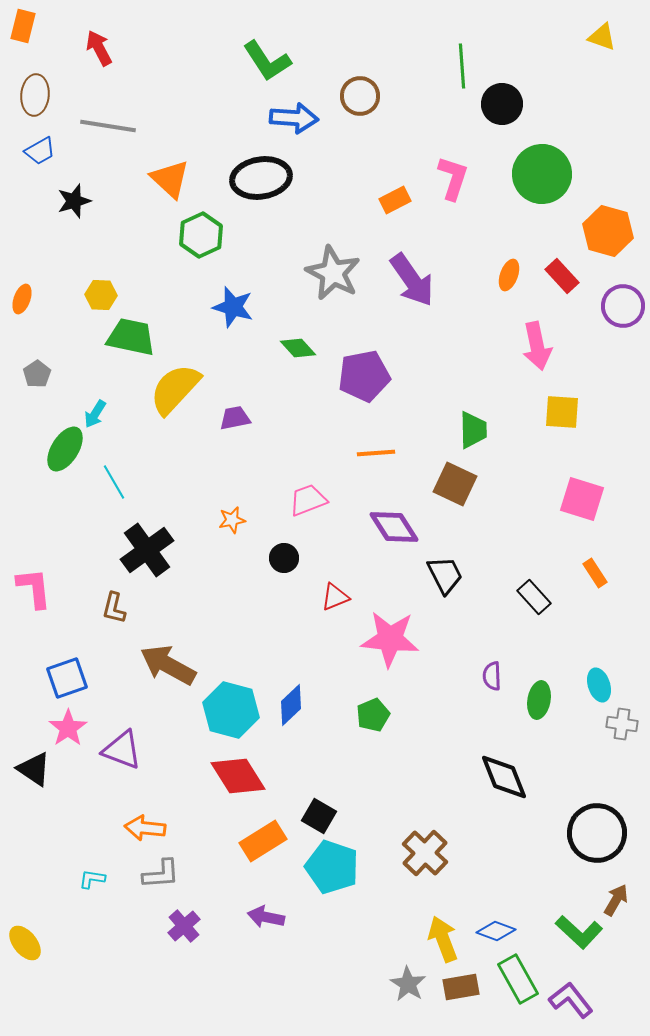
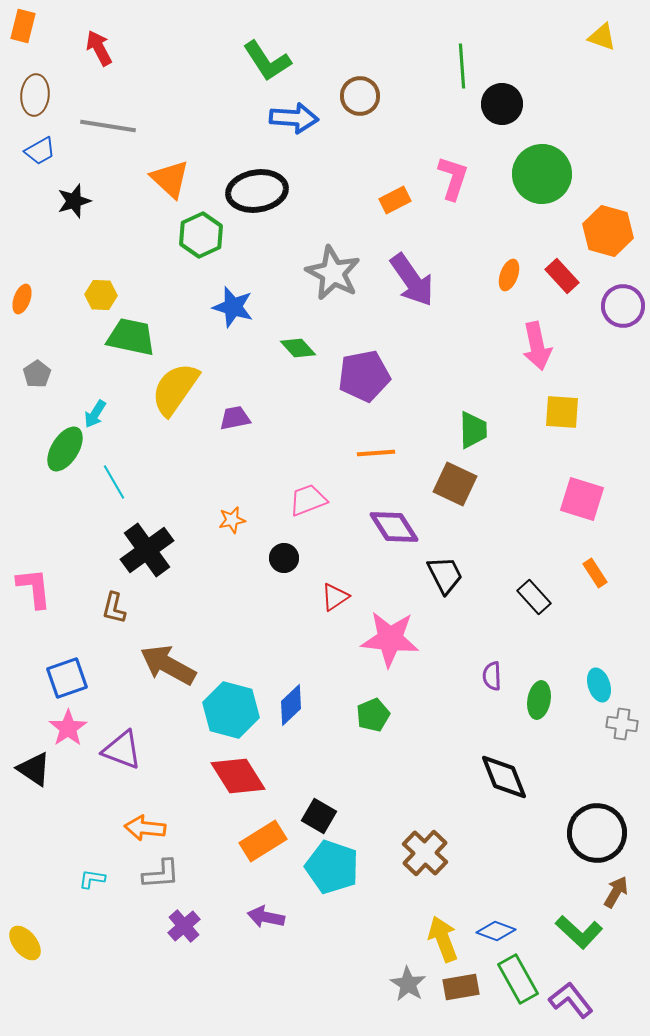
black ellipse at (261, 178): moved 4 px left, 13 px down
yellow semicircle at (175, 389): rotated 8 degrees counterclockwise
red triangle at (335, 597): rotated 12 degrees counterclockwise
brown arrow at (616, 900): moved 8 px up
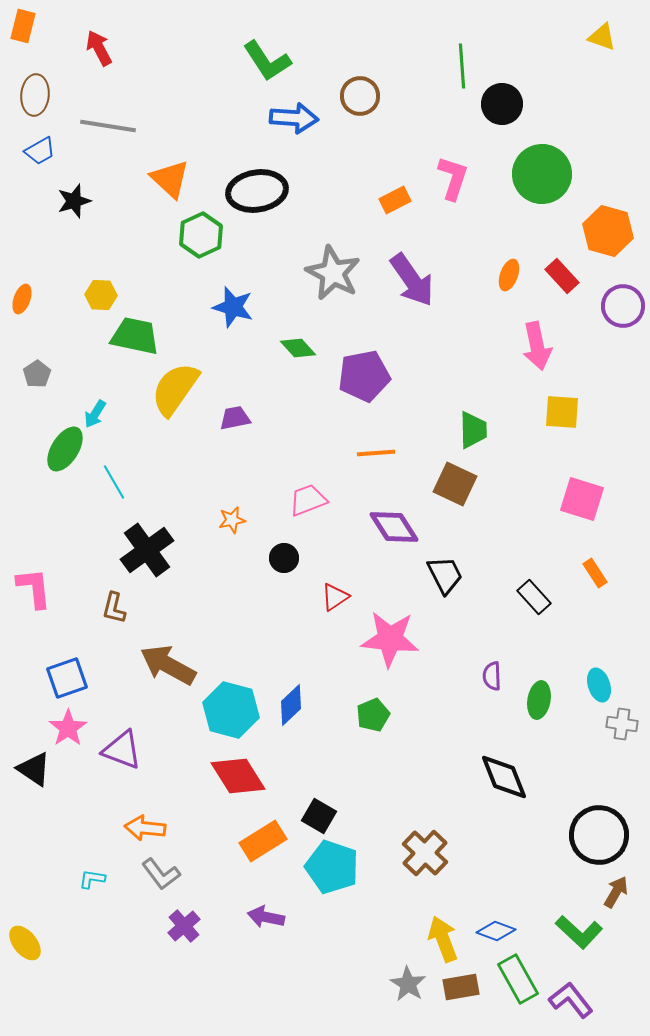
green trapezoid at (131, 337): moved 4 px right, 1 px up
black circle at (597, 833): moved 2 px right, 2 px down
gray L-shape at (161, 874): rotated 57 degrees clockwise
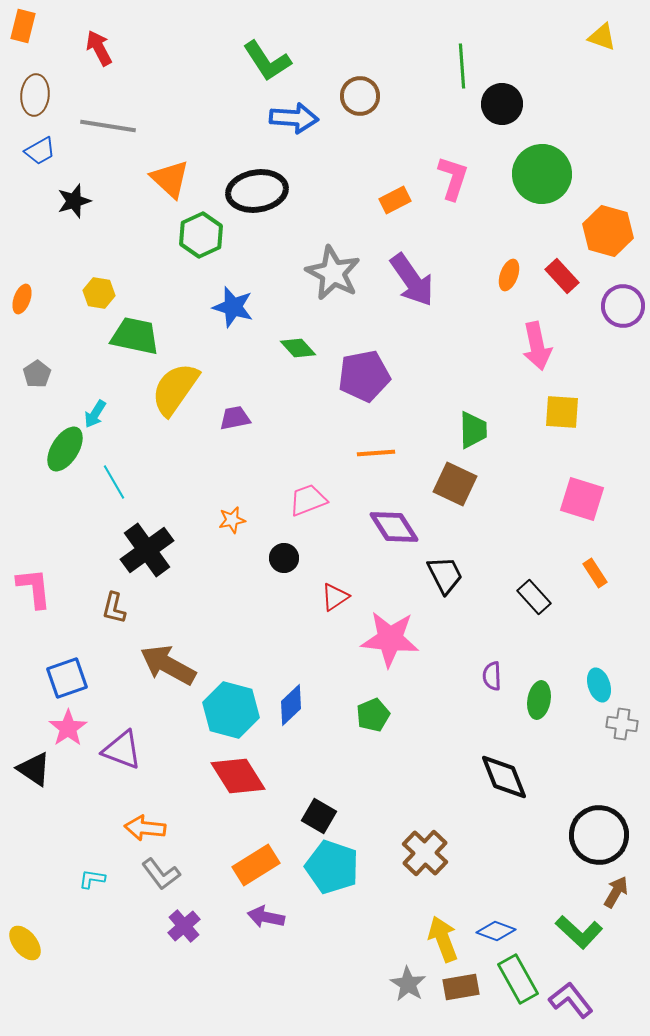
yellow hexagon at (101, 295): moved 2 px left, 2 px up; rotated 8 degrees clockwise
orange rectangle at (263, 841): moved 7 px left, 24 px down
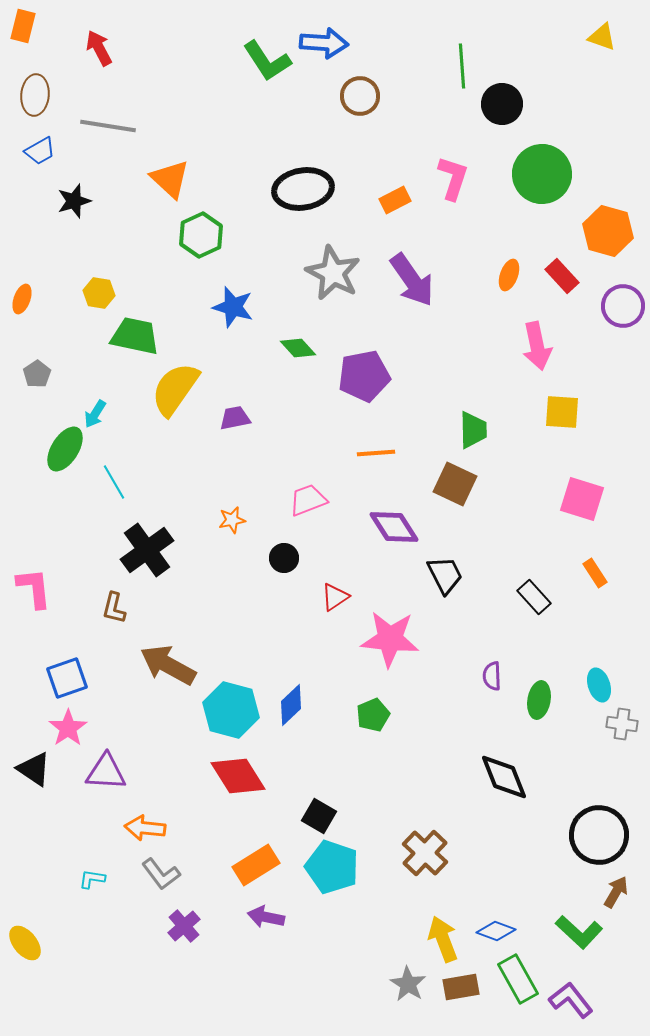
blue arrow at (294, 118): moved 30 px right, 75 px up
black ellipse at (257, 191): moved 46 px right, 2 px up
purple triangle at (122, 750): moved 16 px left, 22 px down; rotated 18 degrees counterclockwise
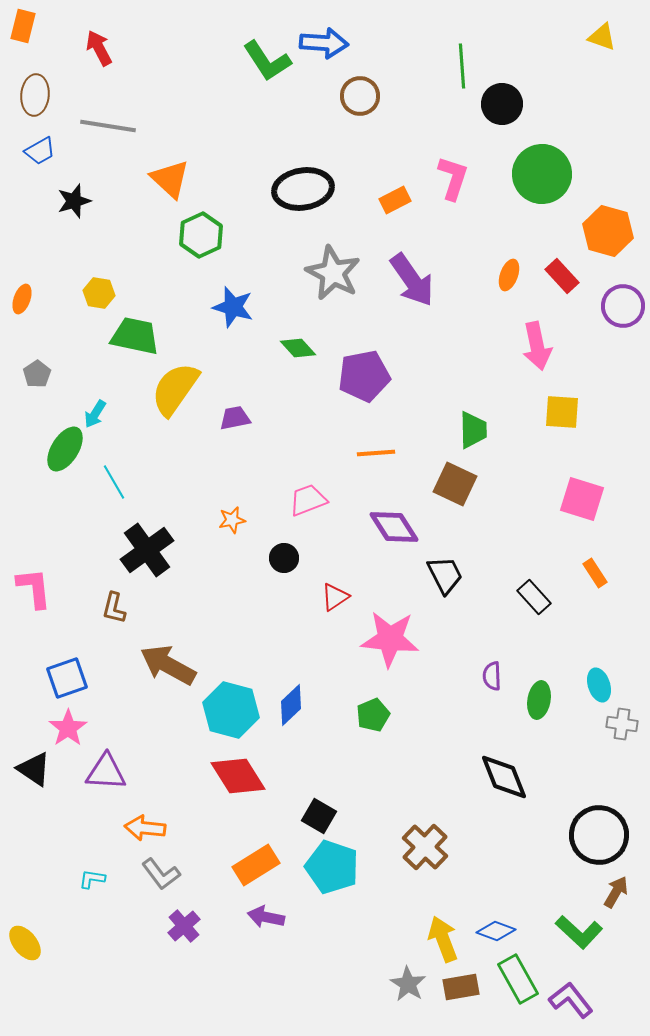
brown cross at (425, 853): moved 6 px up
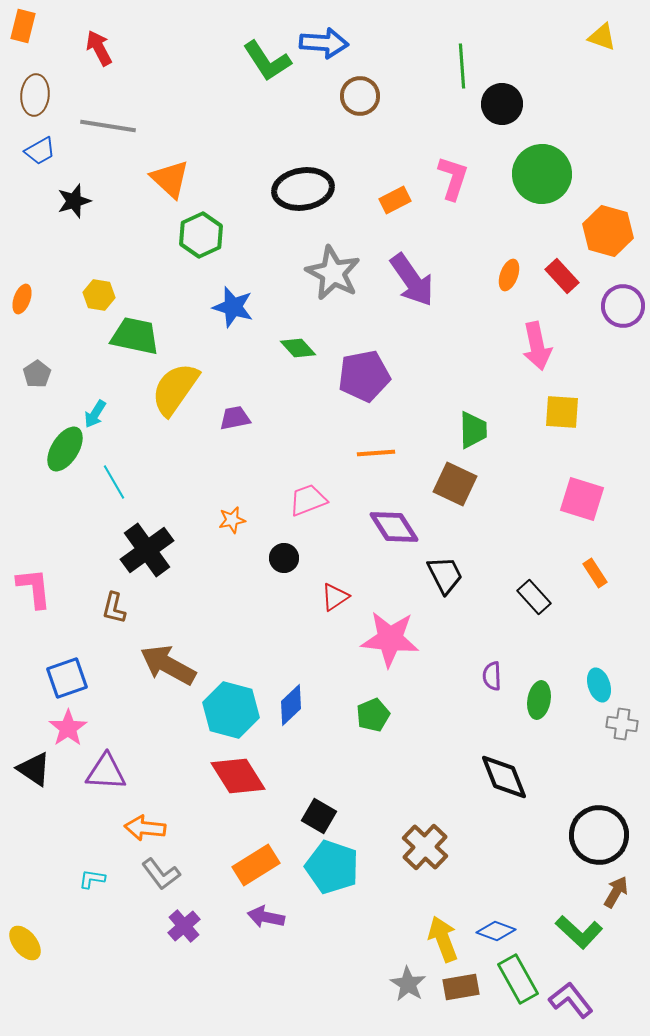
yellow hexagon at (99, 293): moved 2 px down
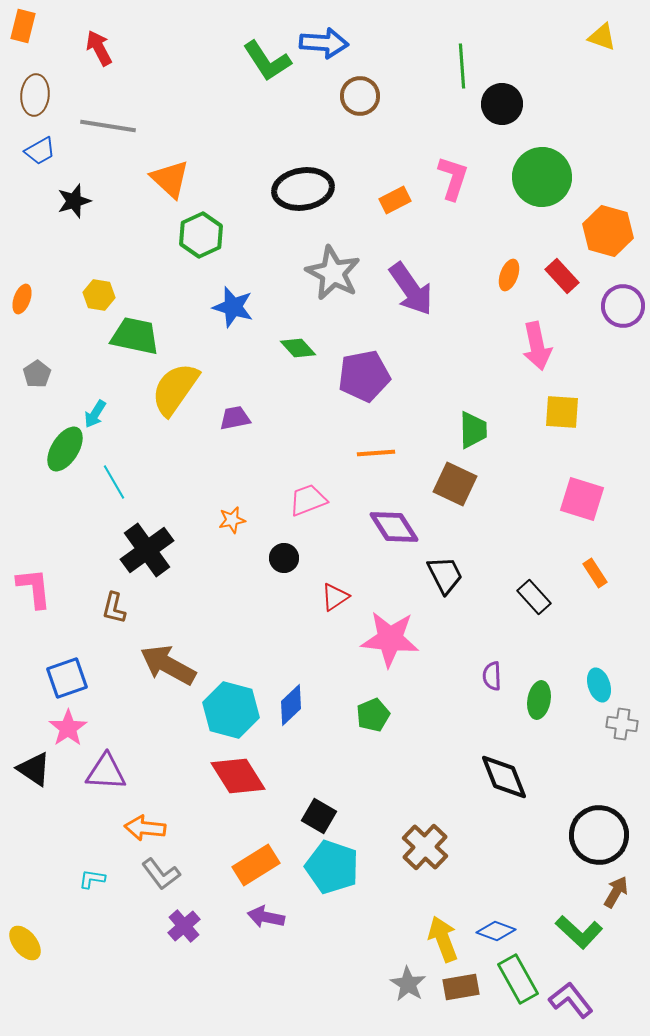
green circle at (542, 174): moved 3 px down
purple arrow at (412, 280): moved 1 px left, 9 px down
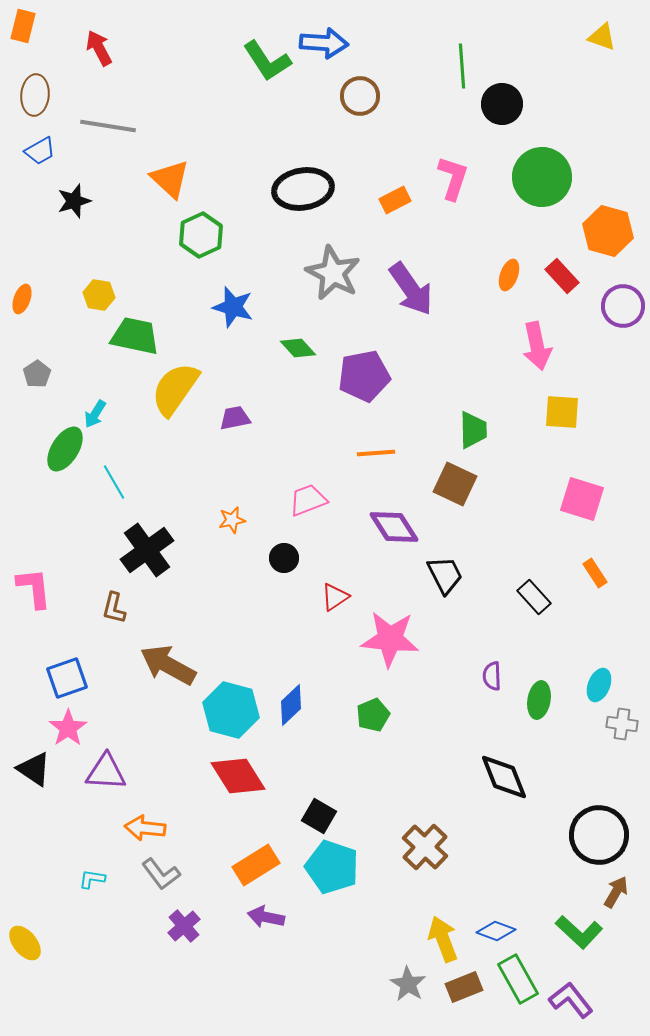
cyan ellipse at (599, 685): rotated 40 degrees clockwise
brown rectangle at (461, 987): moved 3 px right; rotated 12 degrees counterclockwise
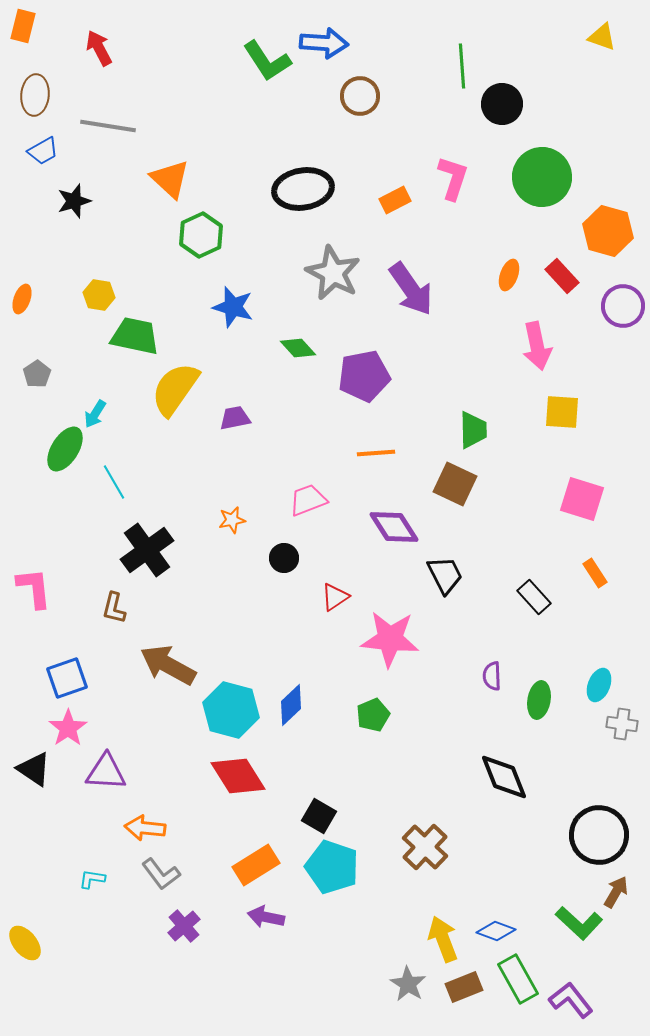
blue trapezoid at (40, 151): moved 3 px right
green L-shape at (579, 932): moved 9 px up
